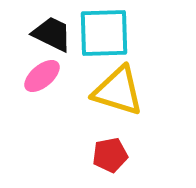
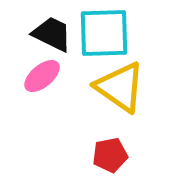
yellow triangle: moved 2 px right, 4 px up; rotated 18 degrees clockwise
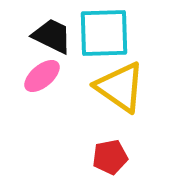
black trapezoid: moved 2 px down
red pentagon: moved 2 px down
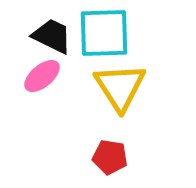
yellow triangle: rotated 22 degrees clockwise
red pentagon: rotated 20 degrees clockwise
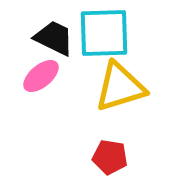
black trapezoid: moved 2 px right, 2 px down
pink ellipse: moved 1 px left
yellow triangle: rotated 46 degrees clockwise
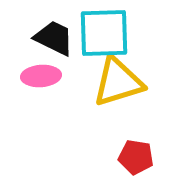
pink ellipse: rotated 36 degrees clockwise
yellow triangle: moved 2 px left, 5 px up
red pentagon: moved 26 px right
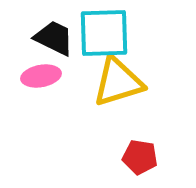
pink ellipse: rotated 6 degrees counterclockwise
red pentagon: moved 4 px right
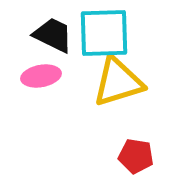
black trapezoid: moved 1 px left, 3 px up
red pentagon: moved 4 px left, 1 px up
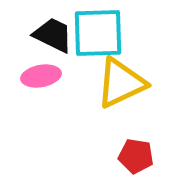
cyan square: moved 6 px left
yellow triangle: moved 3 px right, 1 px down; rotated 8 degrees counterclockwise
